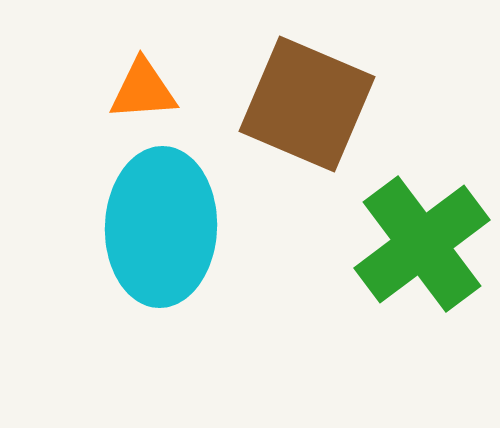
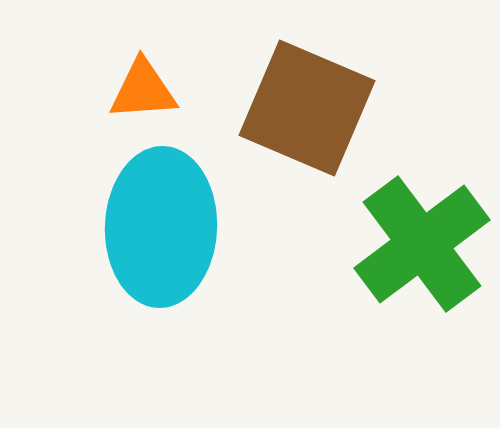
brown square: moved 4 px down
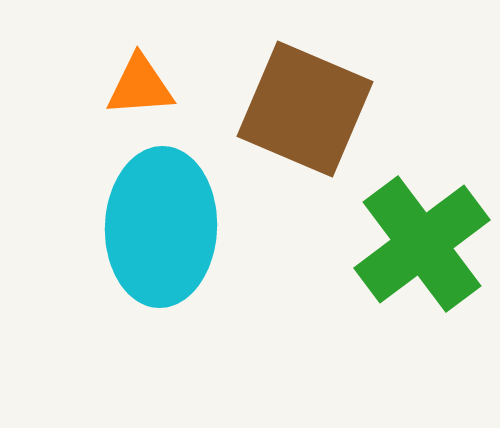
orange triangle: moved 3 px left, 4 px up
brown square: moved 2 px left, 1 px down
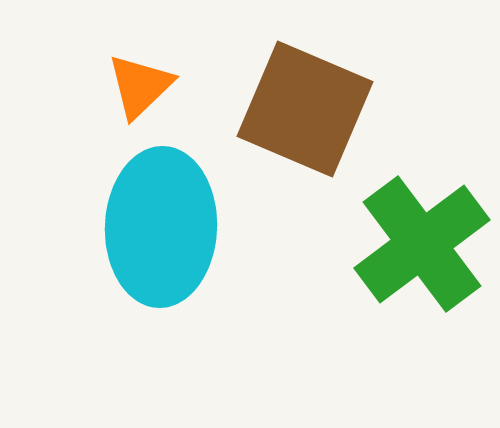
orange triangle: rotated 40 degrees counterclockwise
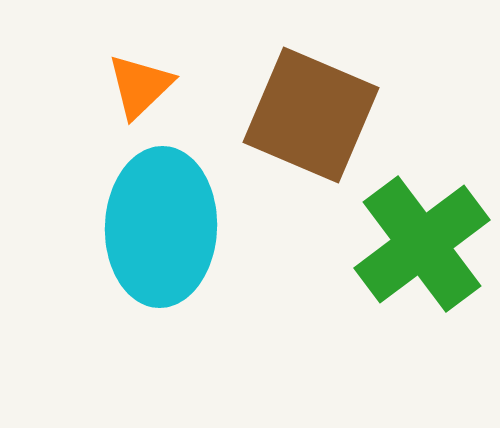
brown square: moved 6 px right, 6 px down
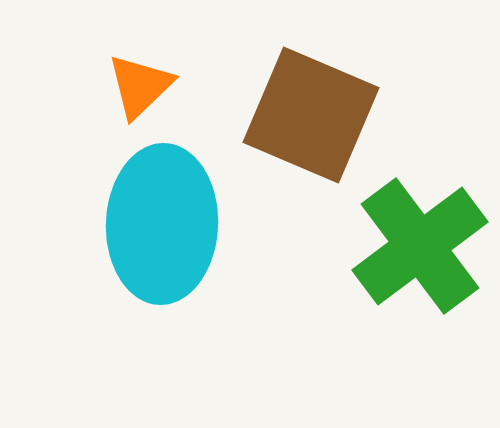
cyan ellipse: moved 1 px right, 3 px up
green cross: moved 2 px left, 2 px down
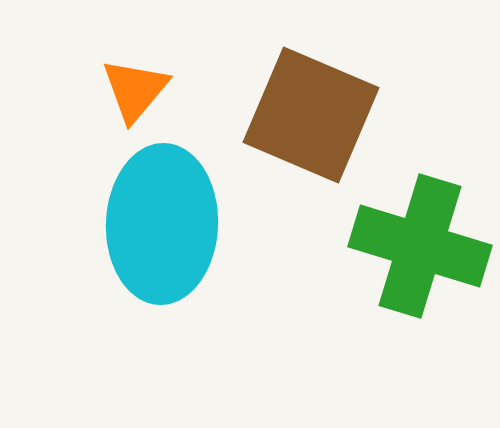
orange triangle: moved 5 px left, 4 px down; rotated 6 degrees counterclockwise
green cross: rotated 36 degrees counterclockwise
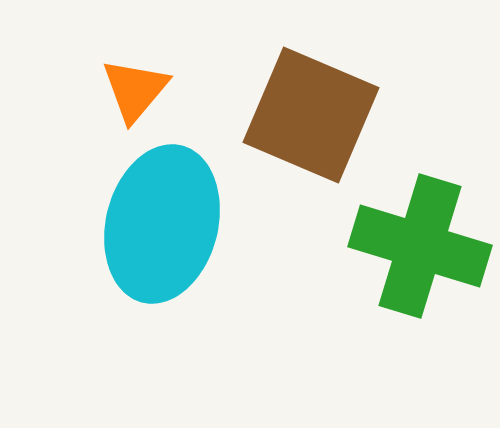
cyan ellipse: rotated 12 degrees clockwise
